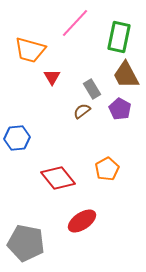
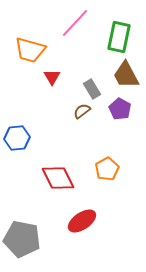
red diamond: rotated 12 degrees clockwise
gray pentagon: moved 4 px left, 4 px up
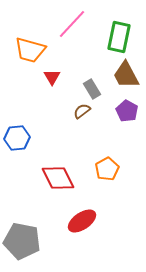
pink line: moved 3 px left, 1 px down
purple pentagon: moved 7 px right, 2 px down
gray pentagon: moved 2 px down
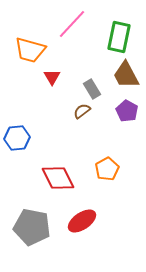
gray pentagon: moved 10 px right, 14 px up
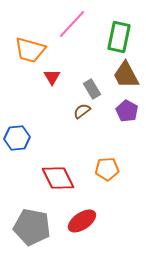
orange pentagon: rotated 25 degrees clockwise
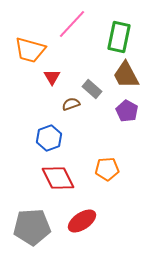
gray rectangle: rotated 18 degrees counterclockwise
brown semicircle: moved 11 px left, 7 px up; rotated 18 degrees clockwise
blue hexagon: moved 32 px right; rotated 15 degrees counterclockwise
gray pentagon: rotated 15 degrees counterclockwise
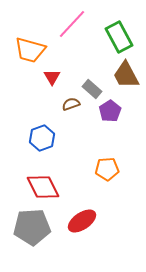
green rectangle: rotated 40 degrees counterclockwise
purple pentagon: moved 17 px left; rotated 10 degrees clockwise
blue hexagon: moved 7 px left
red diamond: moved 15 px left, 9 px down
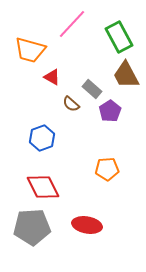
red triangle: rotated 30 degrees counterclockwise
brown semicircle: rotated 120 degrees counterclockwise
red ellipse: moved 5 px right, 4 px down; rotated 44 degrees clockwise
